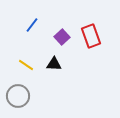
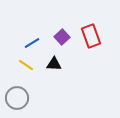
blue line: moved 18 px down; rotated 21 degrees clockwise
gray circle: moved 1 px left, 2 px down
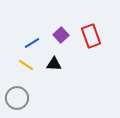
purple square: moved 1 px left, 2 px up
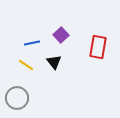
red rectangle: moved 7 px right, 11 px down; rotated 30 degrees clockwise
blue line: rotated 21 degrees clockwise
black triangle: moved 2 px up; rotated 49 degrees clockwise
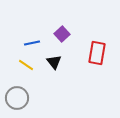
purple square: moved 1 px right, 1 px up
red rectangle: moved 1 px left, 6 px down
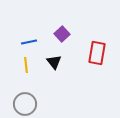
blue line: moved 3 px left, 1 px up
yellow line: rotated 49 degrees clockwise
gray circle: moved 8 px right, 6 px down
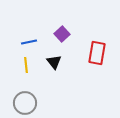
gray circle: moved 1 px up
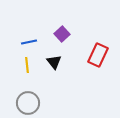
red rectangle: moved 1 px right, 2 px down; rotated 15 degrees clockwise
yellow line: moved 1 px right
gray circle: moved 3 px right
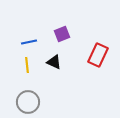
purple square: rotated 21 degrees clockwise
black triangle: rotated 28 degrees counterclockwise
gray circle: moved 1 px up
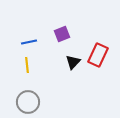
black triangle: moved 19 px right; rotated 49 degrees clockwise
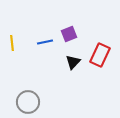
purple square: moved 7 px right
blue line: moved 16 px right
red rectangle: moved 2 px right
yellow line: moved 15 px left, 22 px up
